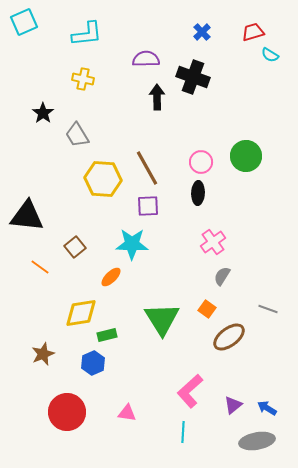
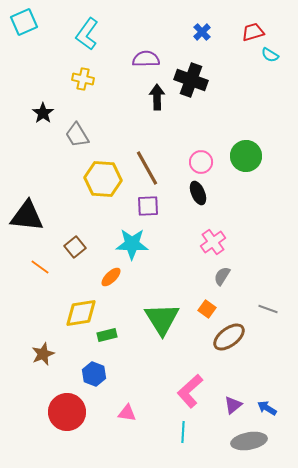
cyan L-shape: rotated 132 degrees clockwise
black cross: moved 2 px left, 3 px down
black ellipse: rotated 25 degrees counterclockwise
blue hexagon: moved 1 px right, 11 px down; rotated 15 degrees counterclockwise
gray ellipse: moved 8 px left
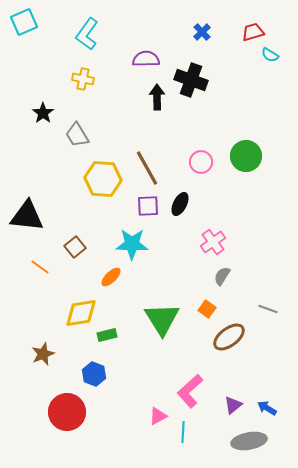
black ellipse: moved 18 px left, 11 px down; rotated 50 degrees clockwise
pink triangle: moved 31 px right, 3 px down; rotated 36 degrees counterclockwise
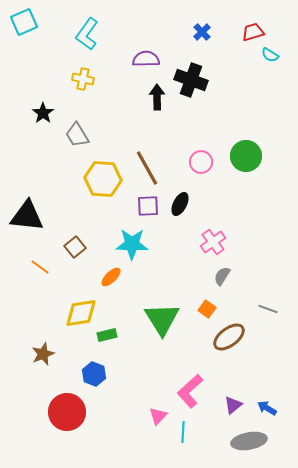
pink triangle: rotated 18 degrees counterclockwise
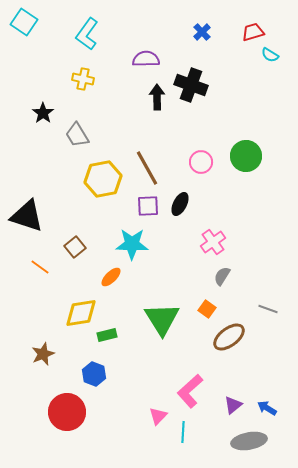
cyan square: rotated 32 degrees counterclockwise
black cross: moved 5 px down
yellow hexagon: rotated 15 degrees counterclockwise
black triangle: rotated 12 degrees clockwise
